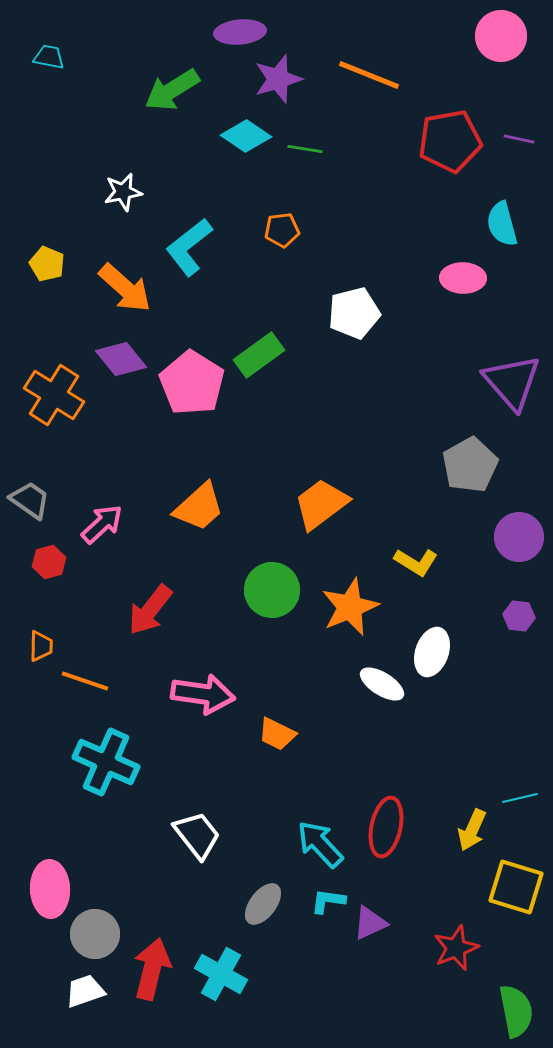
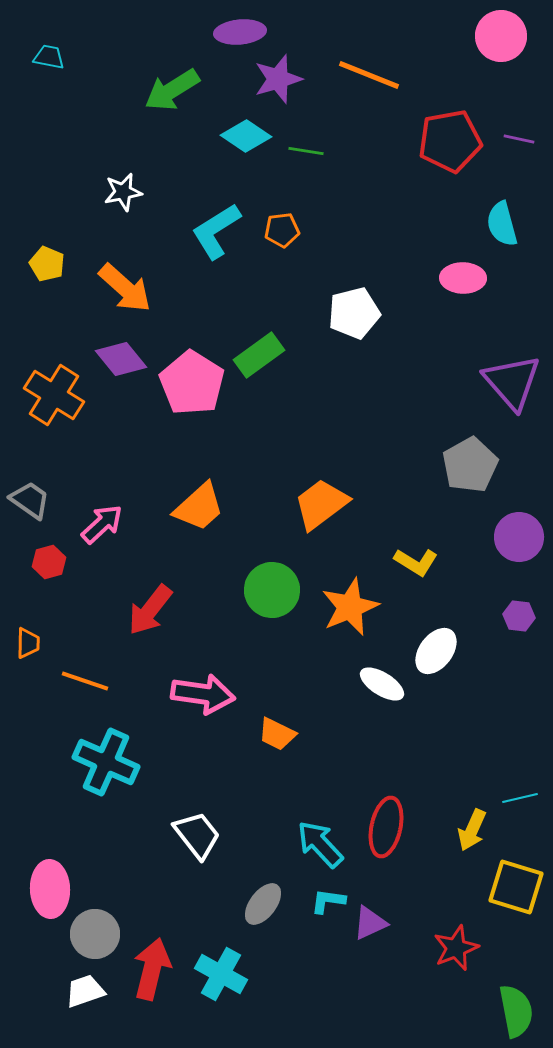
green line at (305, 149): moved 1 px right, 2 px down
cyan L-shape at (189, 247): moved 27 px right, 16 px up; rotated 6 degrees clockwise
orange trapezoid at (41, 646): moved 13 px left, 3 px up
white ellipse at (432, 652): moved 4 px right, 1 px up; rotated 18 degrees clockwise
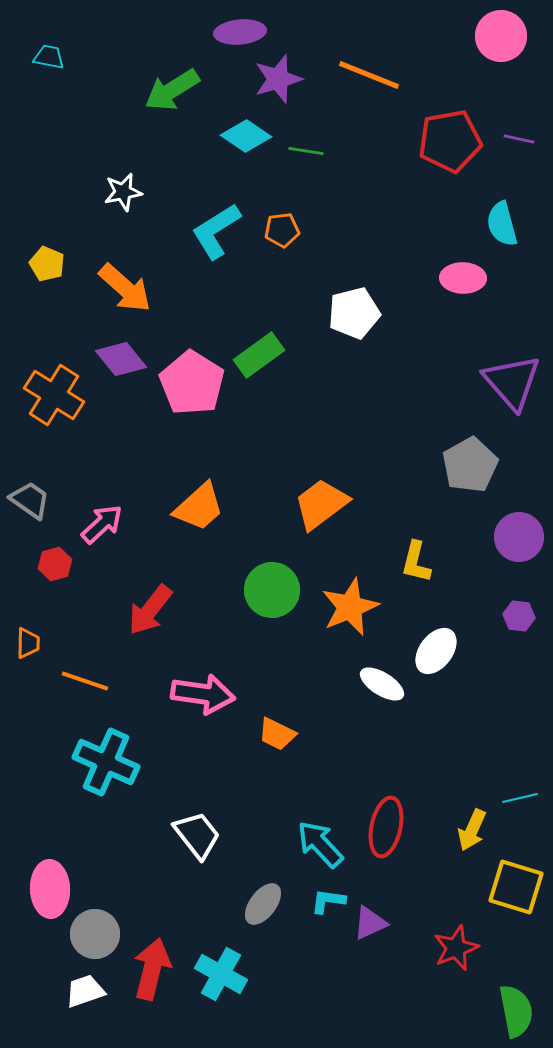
red hexagon at (49, 562): moved 6 px right, 2 px down
yellow L-shape at (416, 562): rotated 72 degrees clockwise
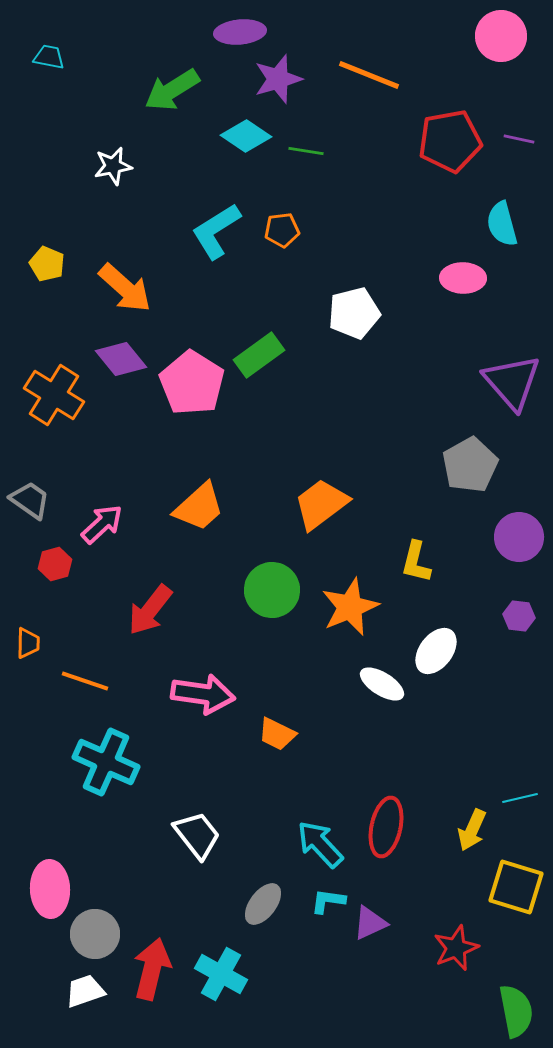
white star at (123, 192): moved 10 px left, 26 px up
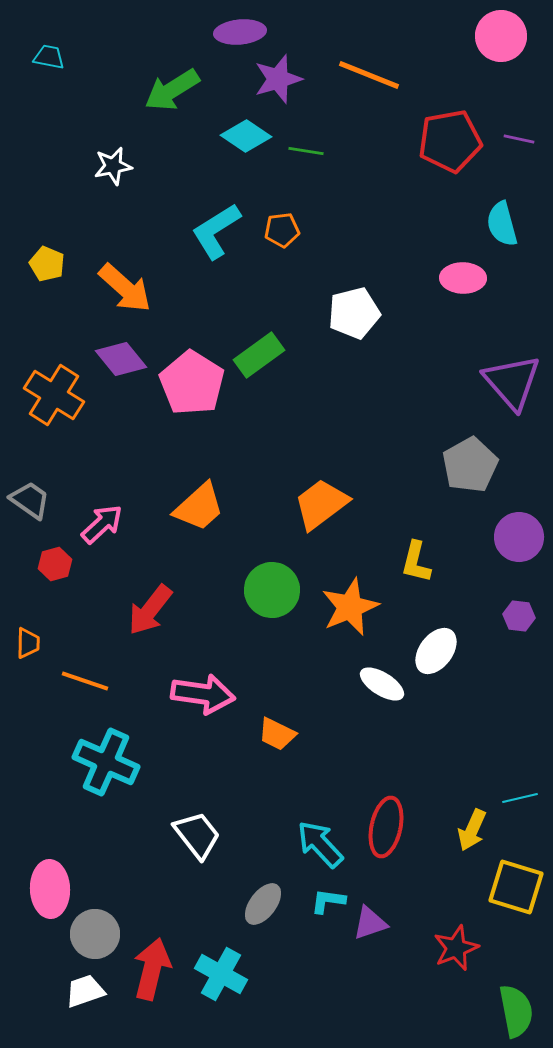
purple triangle at (370, 923): rotated 6 degrees clockwise
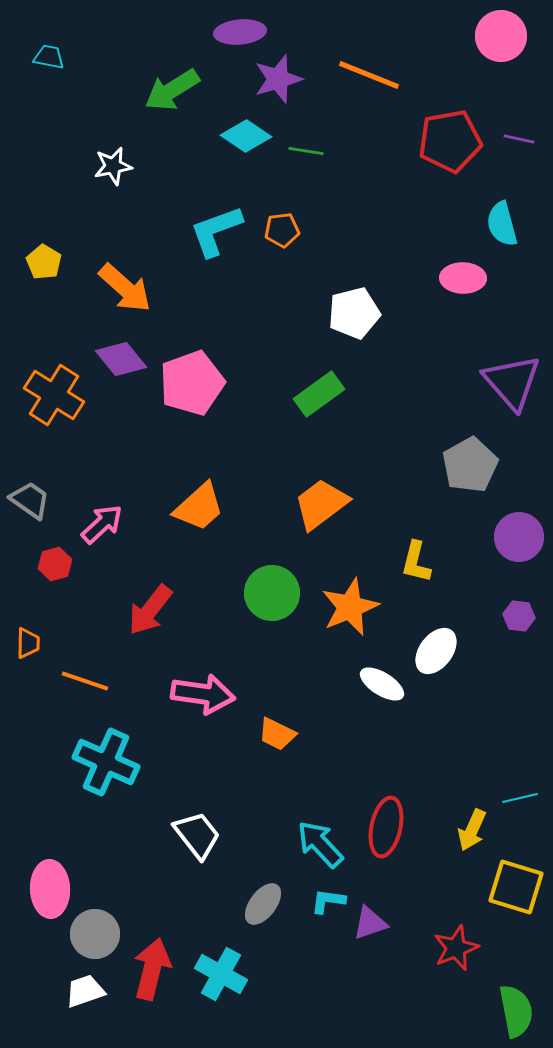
cyan L-shape at (216, 231): rotated 12 degrees clockwise
yellow pentagon at (47, 264): moved 3 px left, 2 px up; rotated 8 degrees clockwise
green rectangle at (259, 355): moved 60 px right, 39 px down
pink pentagon at (192, 383): rotated 20 degrees clockwise
green circle at (272, 590): moved 3 px down
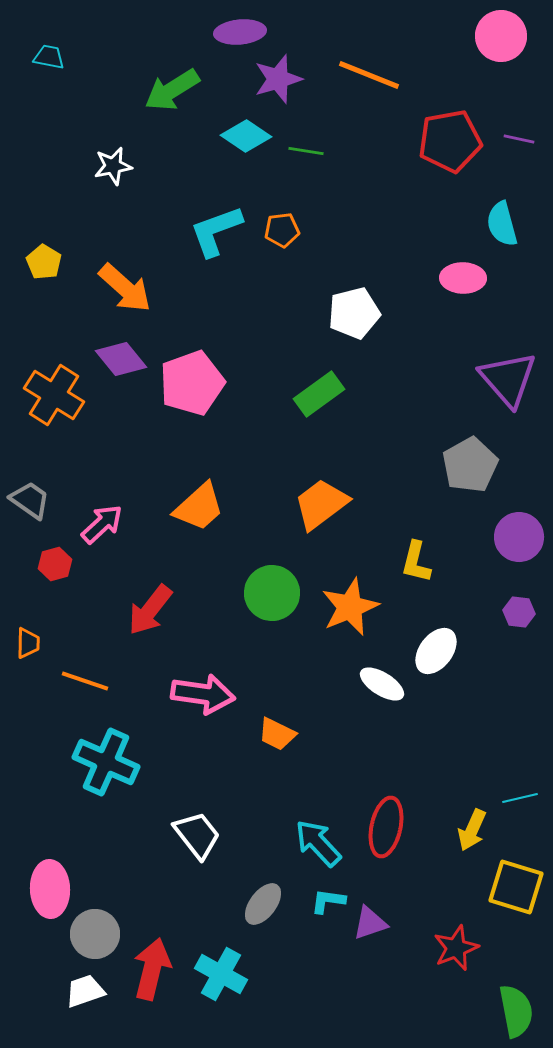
purple triangle at (512, 382): moved 4 px left, 3 px up
purple hexagon at (519, 616): moved 4 px up
cyan arrow at (320, 844): moved 2 px left, 1 px up
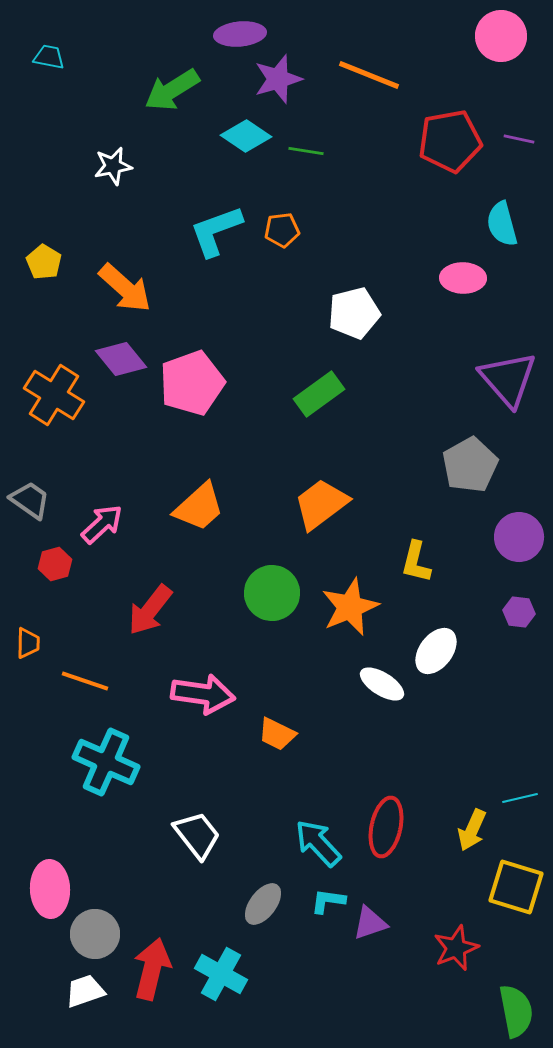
purple ellipse at (240, 32): moved 2 px down
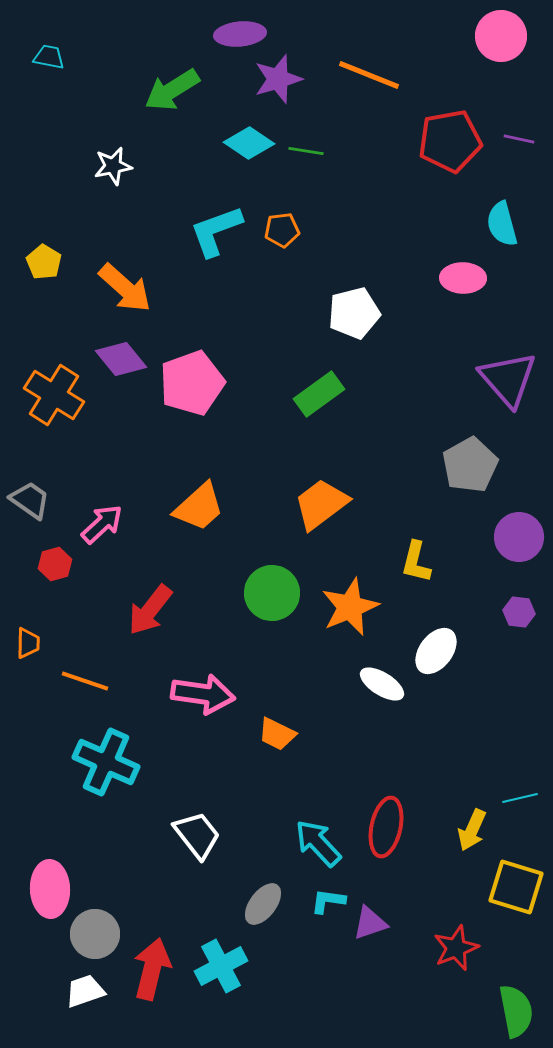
cyan diamond at (246, 136): moved 3 px right, 7 px down
cyan cross at (221, 974): moved 8 px up; rotated 33 degrees clockwise
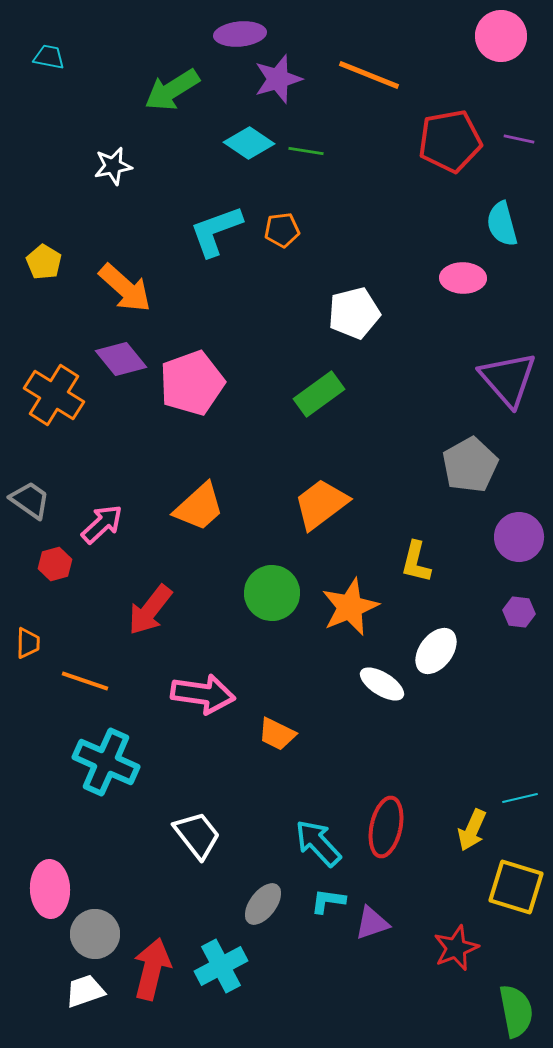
purple triangle at (370, 923): moved 2 px right
